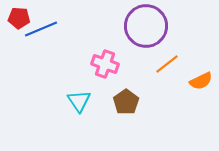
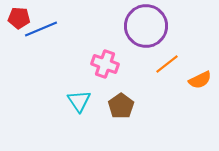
orange semicircle: moved 1 px left, 1 px up
brown pentagon: moved 5 px left, 4 px down
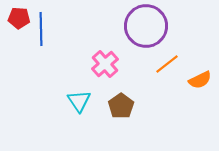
blue line: rotated 68 degrees counterclockwise
pink cross: rotated 28 degrees clockwise
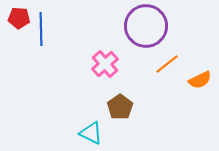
cyan triangle: moved 12 px right, 32 px down; rotated 30 degrees counterclockwise
brown pentagon: moved 1 px left, 1 px down
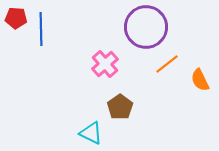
red pentagon: moved 3 px left
purple circle: moved 1 px down
orange semicircle: rotated 90 degrees clockwise
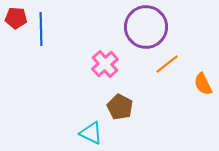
orange semicircle: moved 3 px right, 4 px down
brown pentagon: rotated 10 degrees counterclockwise
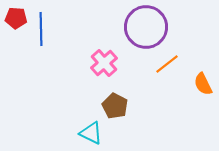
pink cross: moved 1 px left, 1 px up
brown pentagon: moved 5 px left, 1 px up
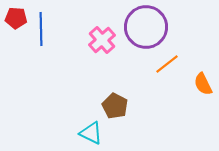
pink cross: moved 2 px left, 23 px up
